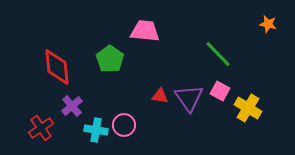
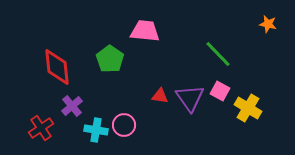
purple triangle: moved 1 px right
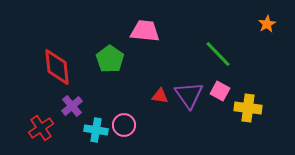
orange star: moved 1 px left; rotated 30 degrees clockwise
purple triangle: moved 1 px left, 3 px up
yellow cross: rotated 24 degrees counterclockwise
